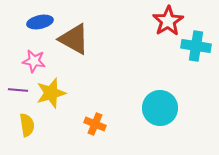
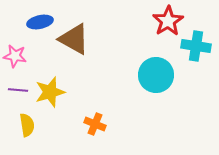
pink star: moved 19 px left, 5 px up
yellow star: moved 1 px left, 1 px up
cyan circle: moved 4 px left, 33 px up
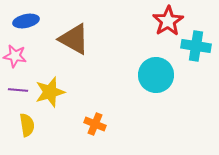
blue ellipse: moved 14 px left, 1 px up
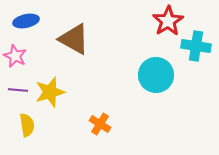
pink star: rotated 15 degrees clockwise
orange cross: moved 5 px right; rotated 10 degrees clockwise
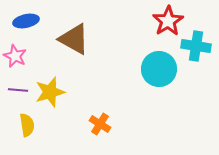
cyan circle: moved 3 px right, 6 px up
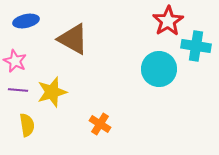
brown triangle: moved 1 px left
pink star: moved 5 px down
yellow star: moved 2 px right
